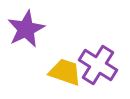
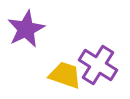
yellow trapezoid: moved 3 px down
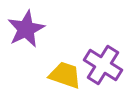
purple cross: moved 5 px right
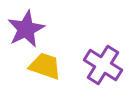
yellow trapezoid: moved 20 px left, 9 px up
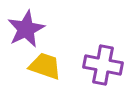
purple cross: rotated 21 degrees counterclockwise
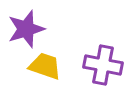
purple star: rotated 9 degrees clockwise
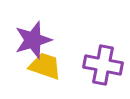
purple star: moved 7 px right, 11 px down
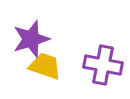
purple star: moved 2 px left, 1 px up
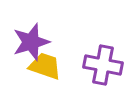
purple star: moved 3 px down
